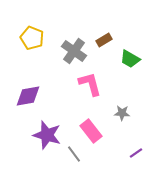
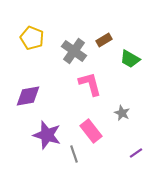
gray star: rotated 21 degrees clockwise
gray line: rotated 18 degrees clockwise
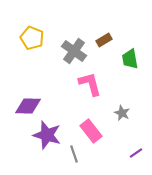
green trapezoid: rotated 50 degrees clockwise
purple diamond: moved 10 px down; rotated 12 degrees clockwise
